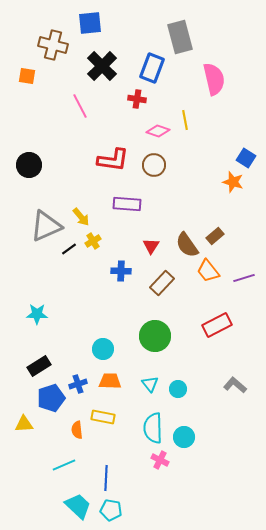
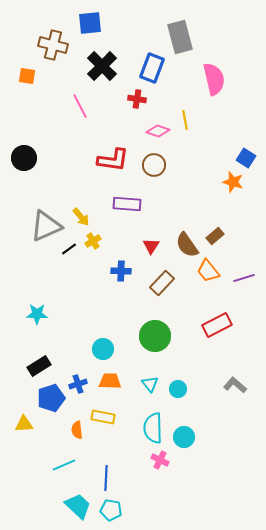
black circle at (29, 165): moved 5 px left, 7 px up
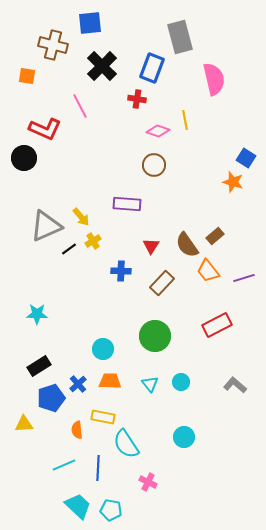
red L-shape at (113, 160): moved 68 px left, 31 px up; rotated 16 degrees clockwise
blue cross at (78, 384): rotated 24 degrees counterclockwise
cyan circle at (178, 389): moved 3 px right, 7 px up
cyan semicircle at (153, 428): moved 27 px left, 16 px down; rotated 32 degrees counterclockwise
pink cross at (160, 460): moved 12 px left, 22 px down
blue line at (106, 478): moved 8 px left, 10 px up
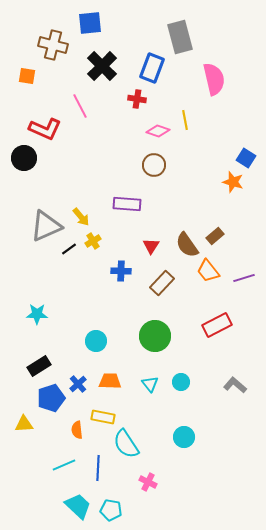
cyan circle at (103, 349): moved 7 px left, 8 px up
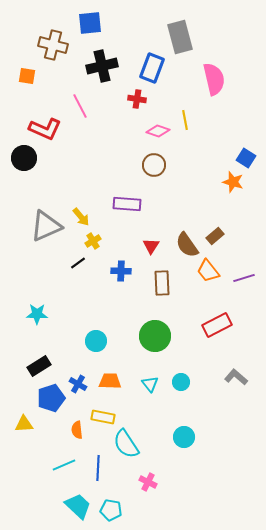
black cross at (102, 66): rotated 32 degrees clockwise
black line at (69, 249): moved 9 px right, 14 px down
brown rectangle at (162, 283): rotated 45 degrees counterclockwise
blue cross at (78, 384): rotated 18 degrees counterclockwise
gray L-shape at (235, 385): moved 1 px right, 8 px up
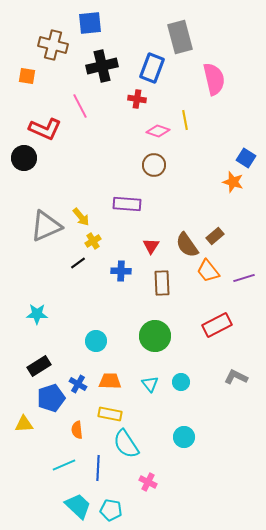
gray L-shape at (236, 377): rotated 15 degrees counterclockwise
yellow rectangle at (103, 417): moved 7 px right, 3 px up
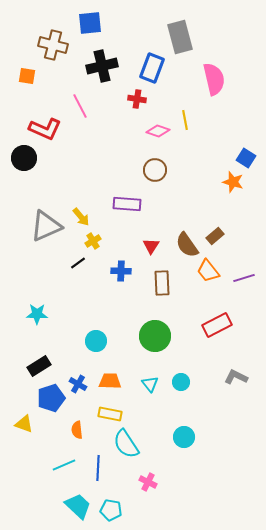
brown circle at (154, 165): moved 1 px right, 5 px down
yellow triangle at (24, 424): rotated 24 degrees clockwise
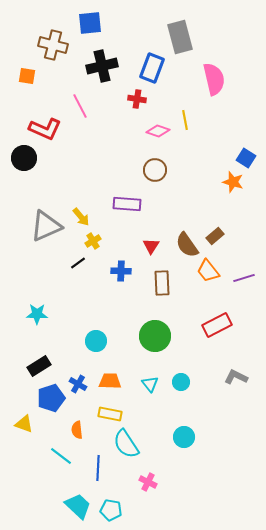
cyan line at (64, 465): moved 3 px left, 9 px up; rotated 60 degrees clockwise
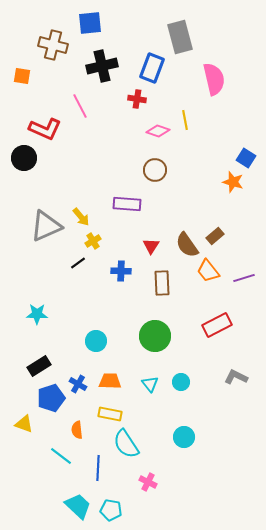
orange square at (27, 76): moved 5 px left
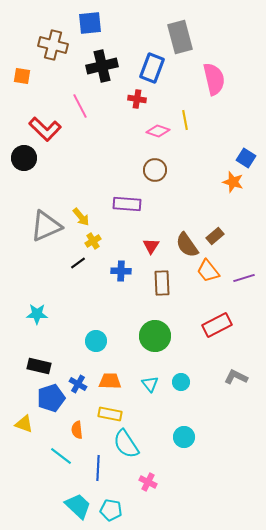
red L-shape at (45, 129): rotated 20 degrees clockwise
black rectangle at (39, 366): rotated 45 degrees clockwise
